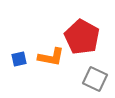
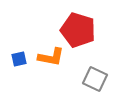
red pentagon: moved 4 px left, 7 px up; rotated 12 degrees counterclockwise
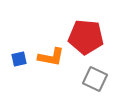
red pentagon: moved 8 px right, 7 px down; rotated 12 degrees counterclockwise
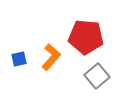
orange L-shape: rotated 60 degrees counterclockwise
gray square: moved 2 px right, 3 px up; rotated 25 degrees clockwise
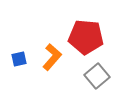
orange L-shape: moved 1 px right
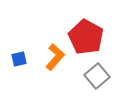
red pentagon: rotated 24 degrees clockwise
orange L-shape: moved 3 px right
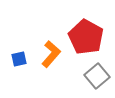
orange L-shape: moved 4 px left, 3 px up
